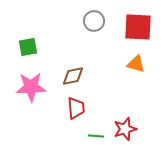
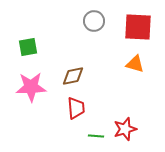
orange triangle: moved 1 px left
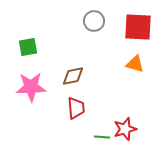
green line: moved 6 px right, 1 px down
